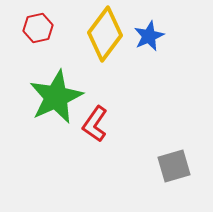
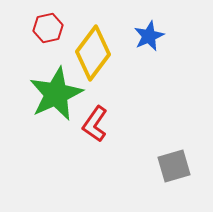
red hexagon: moved 10 px right
yellow diamond: moved 12 px left, 19 px down
green star: moved 3 px up
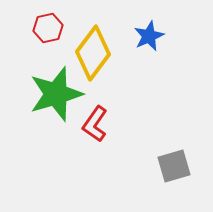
green star: rotated 8 degrees clockwise
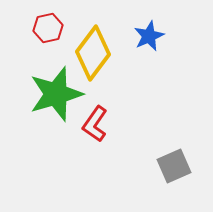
gray square: rotated 8 degrees counterclockwise
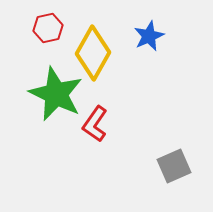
yellow diamond: rotated 8 degrees counterclockwise
green star: rotated 30 degrees counterclockwise
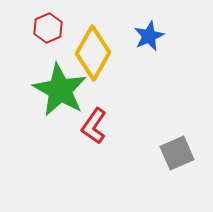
red hexagon: rotated 12 degrees counterclockwise
green star: moved 4 px right, 4 px up; rotated 4 degrees clockwise
red L-shape: moved 1 px left, 2 px down
gray square: moved 3 px right, 13 px up
